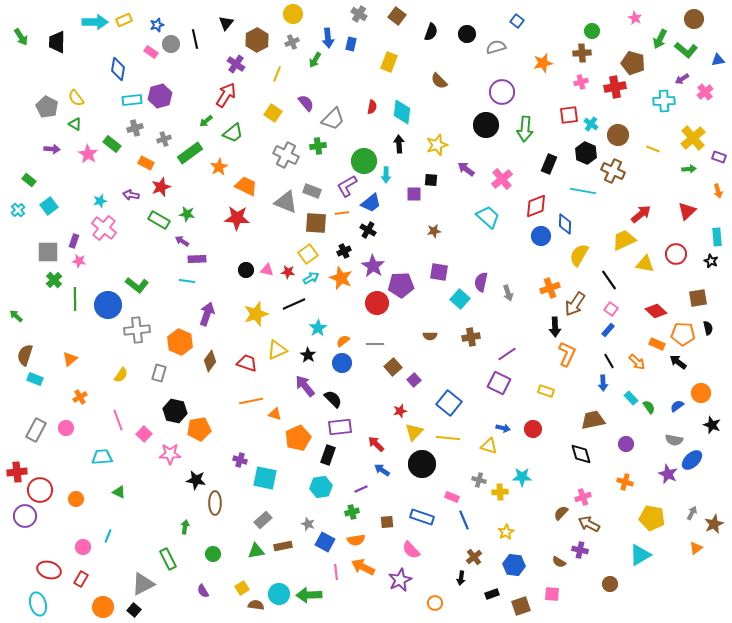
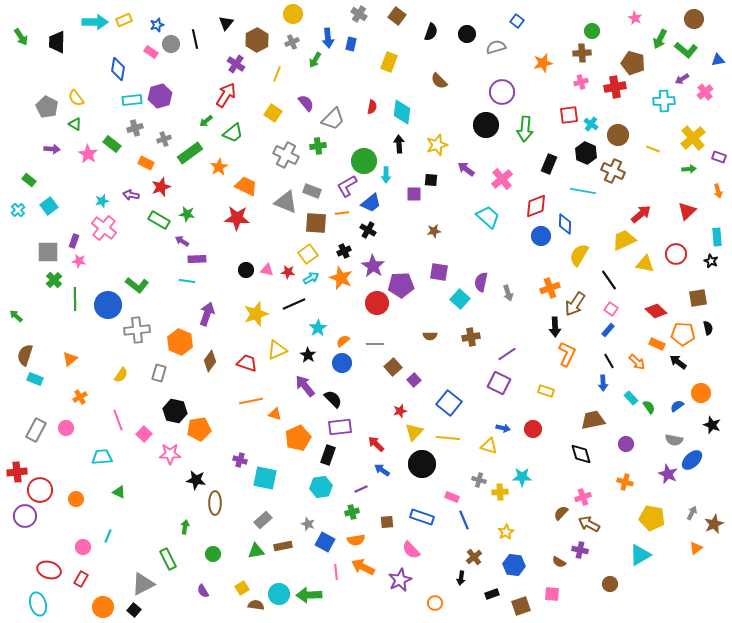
cyan star at (100, 201): moved 2 px right
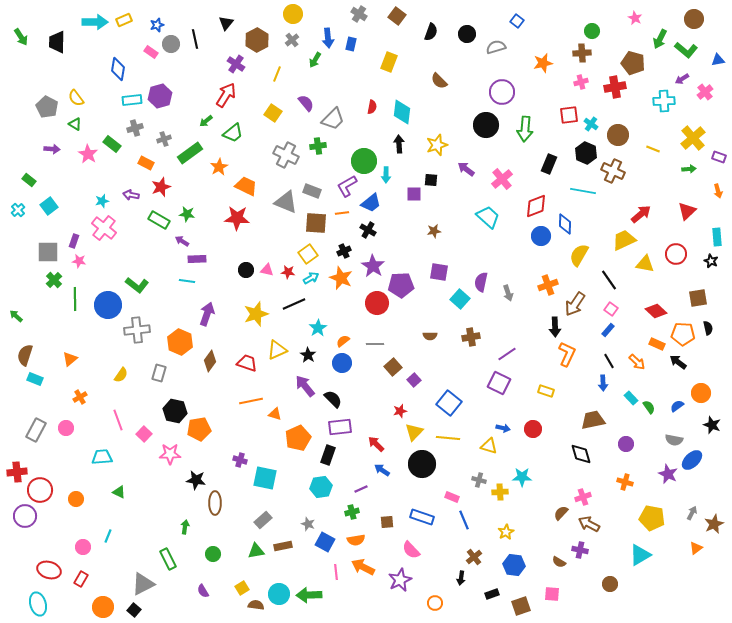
gray cross at (292, 42): moved 2 px up; rotated 16 degrees counterclockwise
orange cross at (550, 288): moved 2 px left, 3 px up
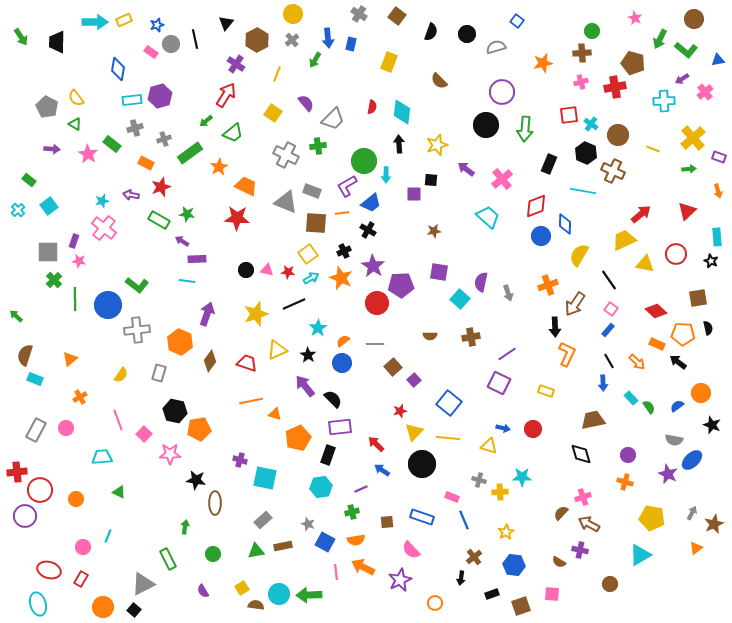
purple circle at (626, 444): moved 2 px right, 11 px down
